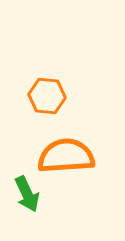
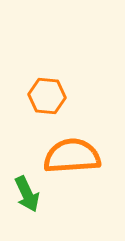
orange semicircle: moved 6 px right
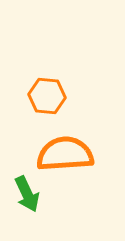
orange semicircle: moved 7 px left, 2 px up
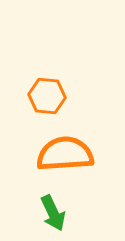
green arrow: moved 26 px right, 19 px down
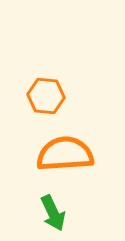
orange hexagon: moved 1 px left
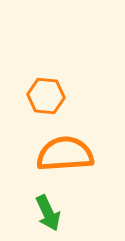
green arrow: moved 5 px left
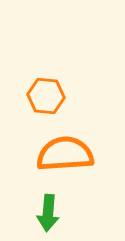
green arrow: rotated 30 degrees clockwise
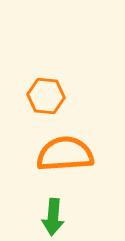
green arrow: moved 5 px right, 4 px down
